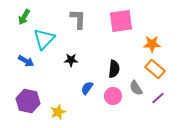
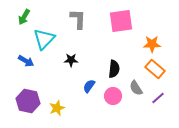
blue semicircle: moved 2 px right, 2 px up
yellow star: moved 1 px left, 4 px up
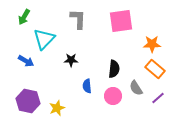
blue semicircle: moved 2 px left; rotated 40 degrees counterclockwise
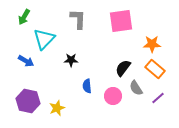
black semicircle: moved 9 px right, 1 px up; rotated 150 degrees counterclockwise
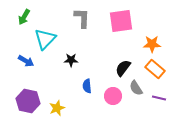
gray L-shape: moved 4 px right, 1 px up
cyan triangle: moved 1 px right
purple line: moved 1 px right; rotated 56 degrees clockwise
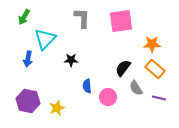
blue arrow: moved 2 px right, 2 px up; rotated 70 degrees clockwise
pink circle: moved 5 px left, 1 px down
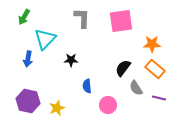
pink circle: moved 8 px down
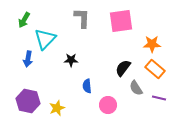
green arrow: moved 3 px down
